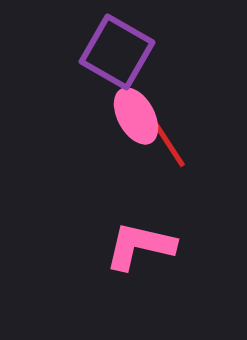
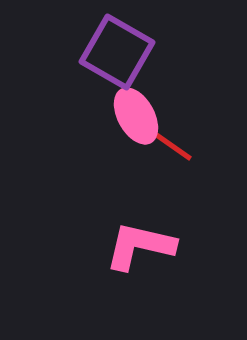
red line: rotated 22 degrees counterclockwise
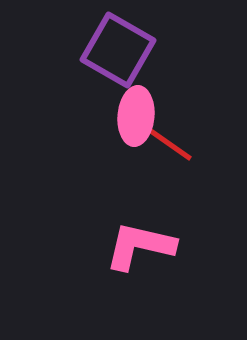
purple square: moved 1 px right, 2 px up
pink ellipse: rotated 34 degrees clockwise
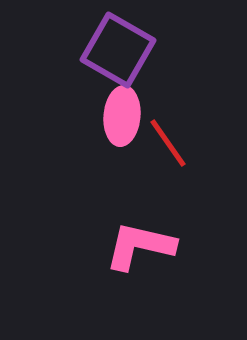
pink ellipse: moved 14 px left
red line: rotated 20 degrees clockwise
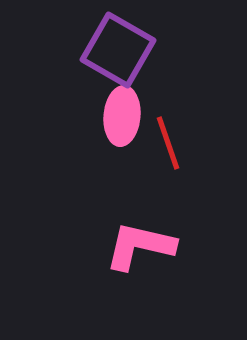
red line: rotated 16 degrees clockwise
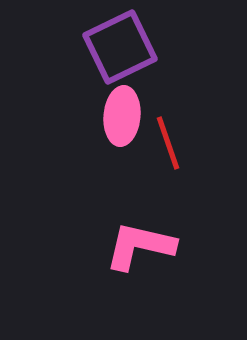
purple square: moved 2 px right, 3 px up; rotated 34 degrees clockwise
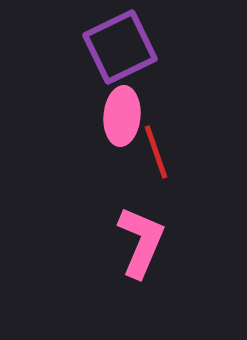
red line: moved 12 px left, 9 px down
pink L-shape: moved 1 px right, 4 px up; rotated 100 degrees clockwise
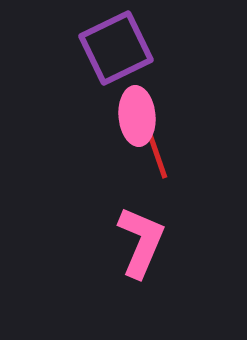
purple square: moved 4 px left, 1 px down
pink ellipse: moved 15 px right; rotated 10 degrees counterclockwise
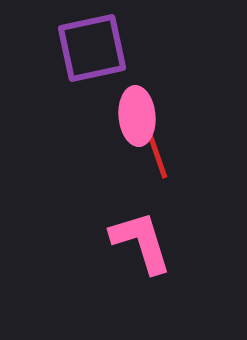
purple square: moved 24 px left; rotated 14 degrees clockwise
pink L-shape: rotated 40 degrees counterclockwise
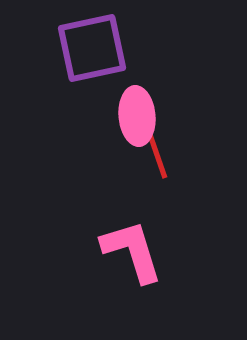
pink L-shape: moved 9 px left, 9 px down
